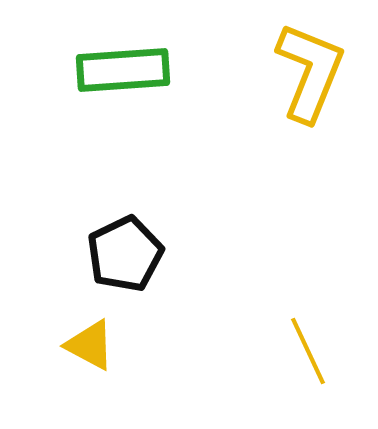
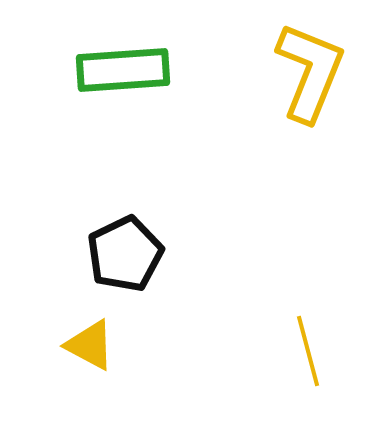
yellow line: rotated 10 degrees clockwise
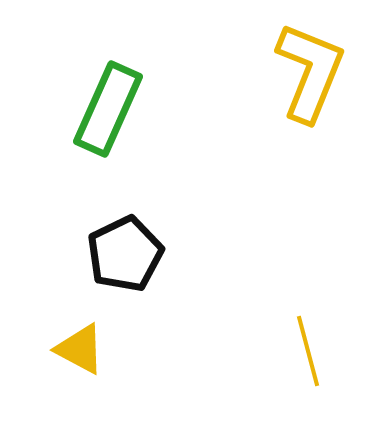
green rectangle: moved 15 px left, 39 px down; rotated 62 degrees counterclockwise
yellow triangle: moved 10 px left, 4 px down
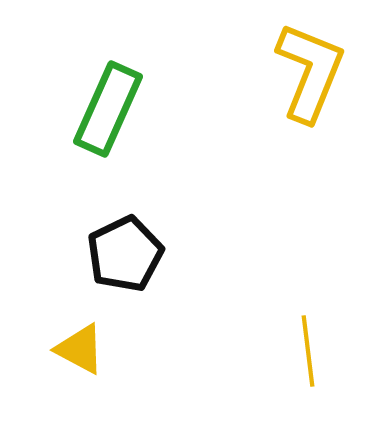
yellow line: rotated 8 degrees clockwise
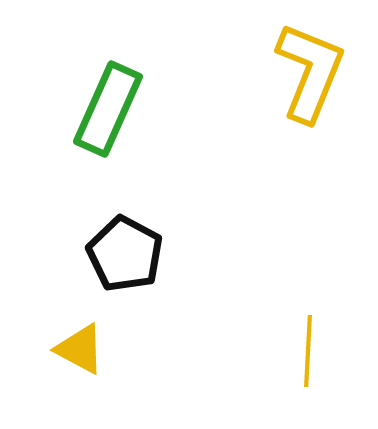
black pentagon: rotated 18 degrees counterclockwise
yellow line: rotated 10 degrees clockwise
